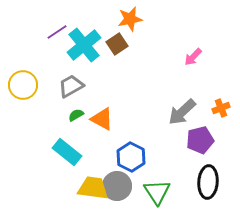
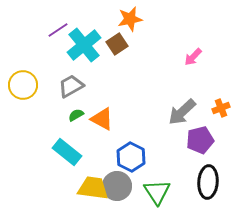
purple line: moved 1 px right, 2 px up
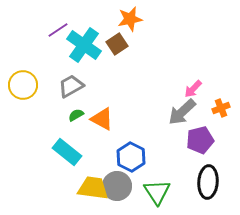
cyan cross: rotated 16 degrees counterclockwise
pink arrow: moved 32 px down
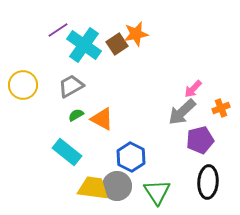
orange star: moved 6 px right, 15 px down
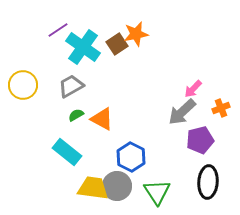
cyan cross: moved 1 px left, 2 px down
